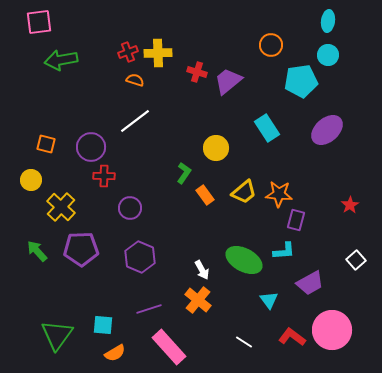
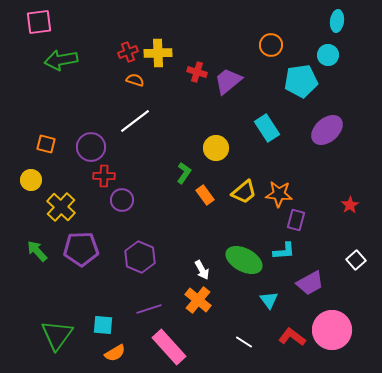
cyan ellipse at (328, 21): moved 9 px right
purple circle at (130, 208): moved 8 px left, 8 px up
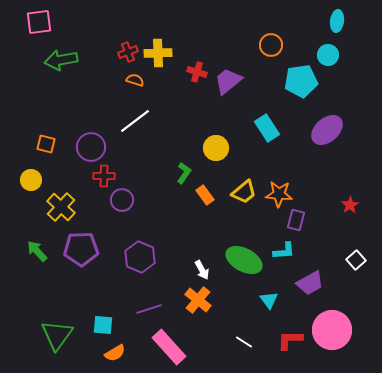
red L-shape at (292, 337): moved 2 px left, 3 px down; rotated 36 degrees counterclockwise
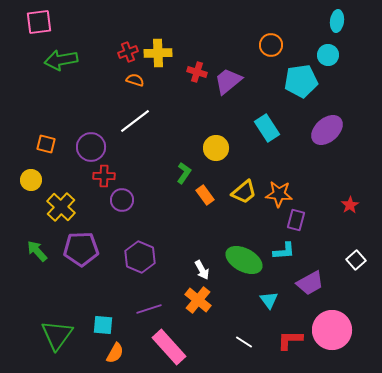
orange semicircle at (115, 353): rotated 30 degrees counterclockwise
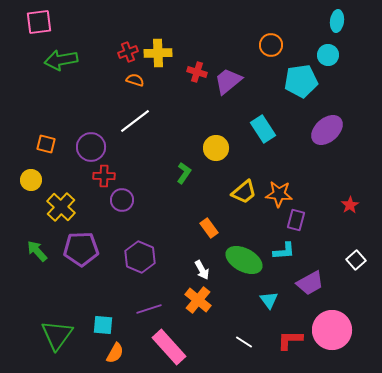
cyan rectangle at (267, 128): moved 4 px left, 1 px down
orange rectangle at (205, 195): moved 4 px right, 33 px down
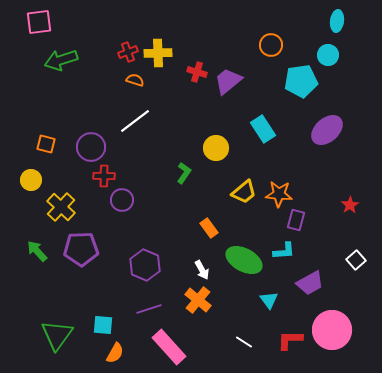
green arrow at (61, 60): rotated 8 degrees counterclockwise
purple hexagon at (140, 257): moved 5 px right, 8 px down
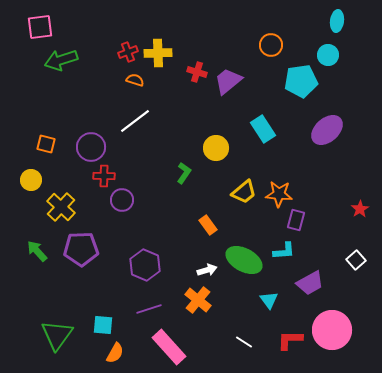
pink square at (39, 22): moved 1 px right, 5 px down
red star at (350, 205): moved 10 px right, 4 px down
orange rectangle at (209, 228): moved 1 px left, 3 px up
white arrow at (202, 270): moved 5 px right; rotated 78 degrees counterclockwise
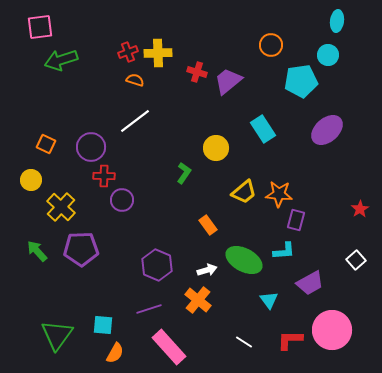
orange square at (46, 144): rotated 12 degrees clockwise
purple hexagon at (145, 265): moved 12 px right
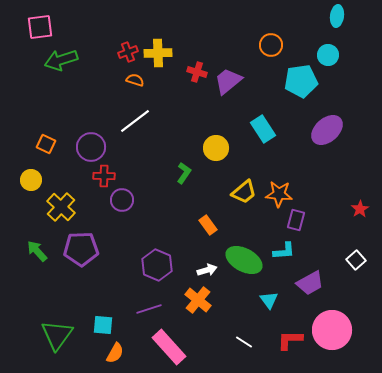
cyan ellipse at (337, 21): moved 5 px up
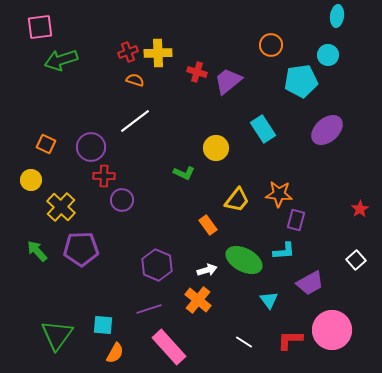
green L-shape at (184, 173): rotated 80 degrees clockwise
yellow trapezoid at (244, 192): moved 7 px left, 8 px down; rotated 12 degrees counterclockwise
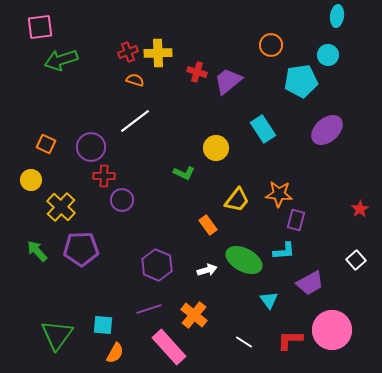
orange cross at (198, 300): moved 4 px left, 15 px down
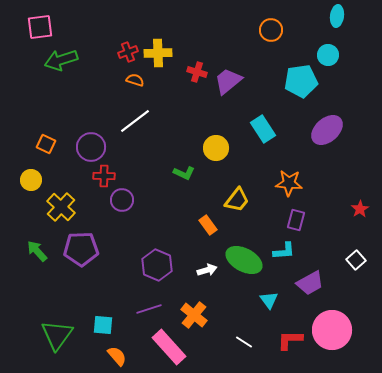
orange circle at (271, 45): moved 15 px up
orange star at (279, 194): moved 10 px right, 11 px up
orange semicircle at (115, 353): moved 2 px right, 3 px down; rotated 70 degrees counterclockwise
